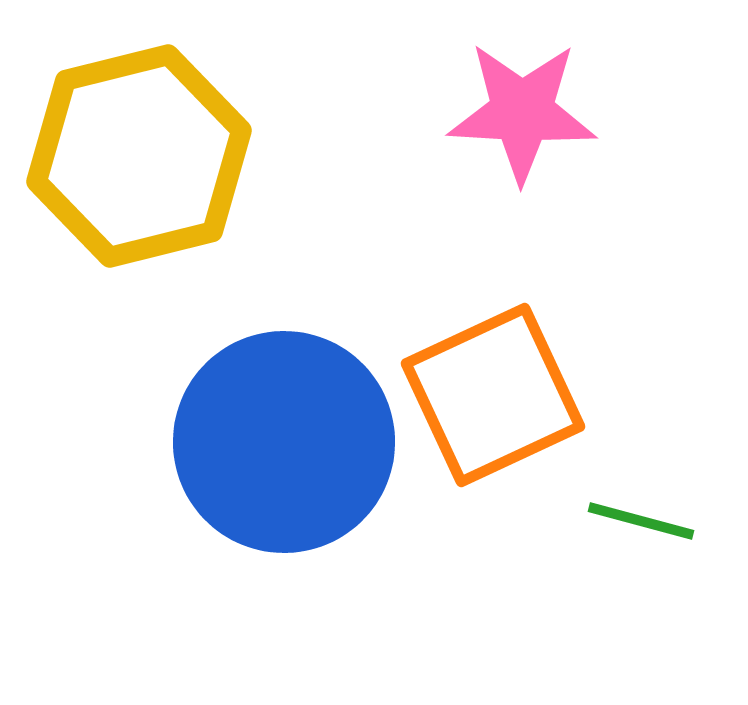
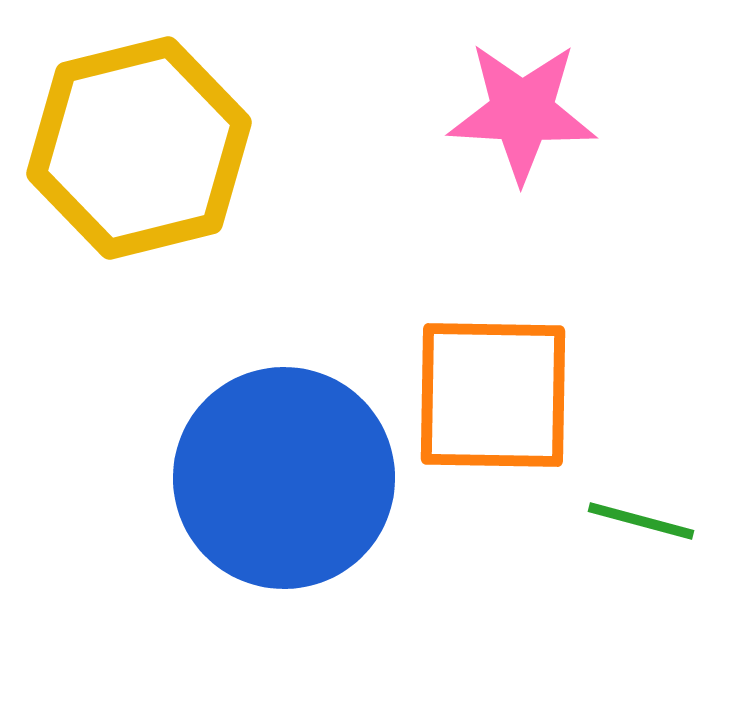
yellow hexagon: moved 8 px up
orange square: rotated 26 degrees clockwise
blue circle: moved 36 px down
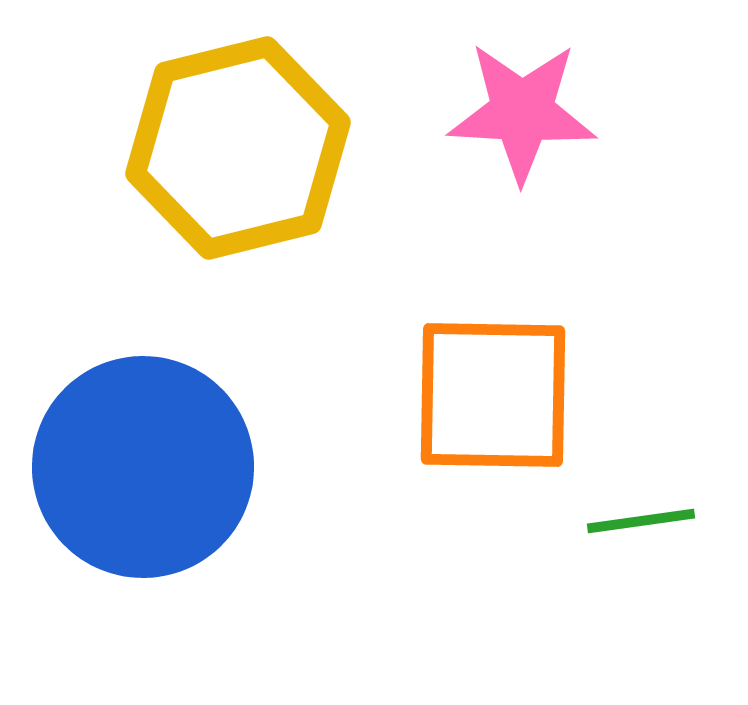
yellow hexagon: moved 99 px right
blue circle: moved 141 px left, 11 px up
green line: rotated 23 degrees counterclockwise
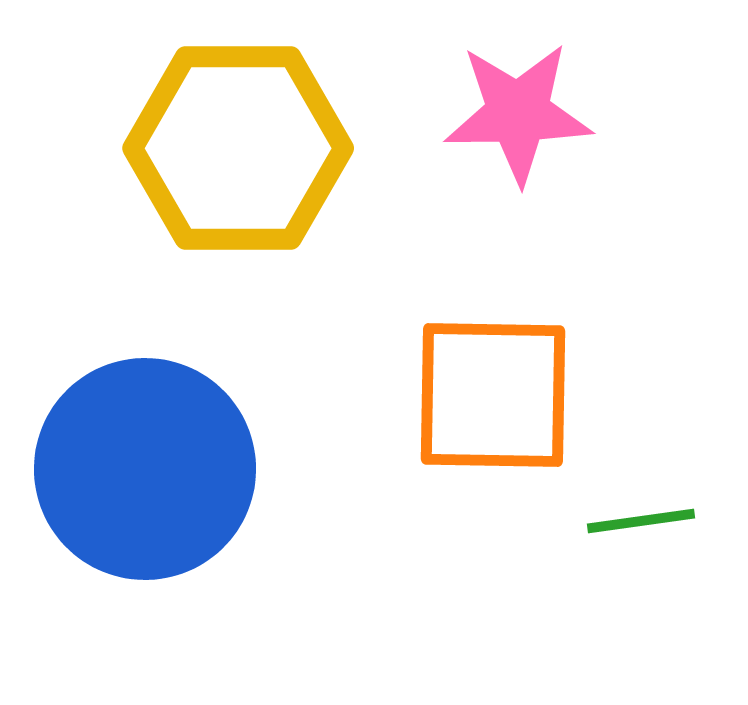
pink star: moved 4 px left, 1 px down; rotated 4 degrees counterclockwise
yellow hexagon: rotated 14 degrees clockwise
blue circle: moved 2 px right, 2 px down
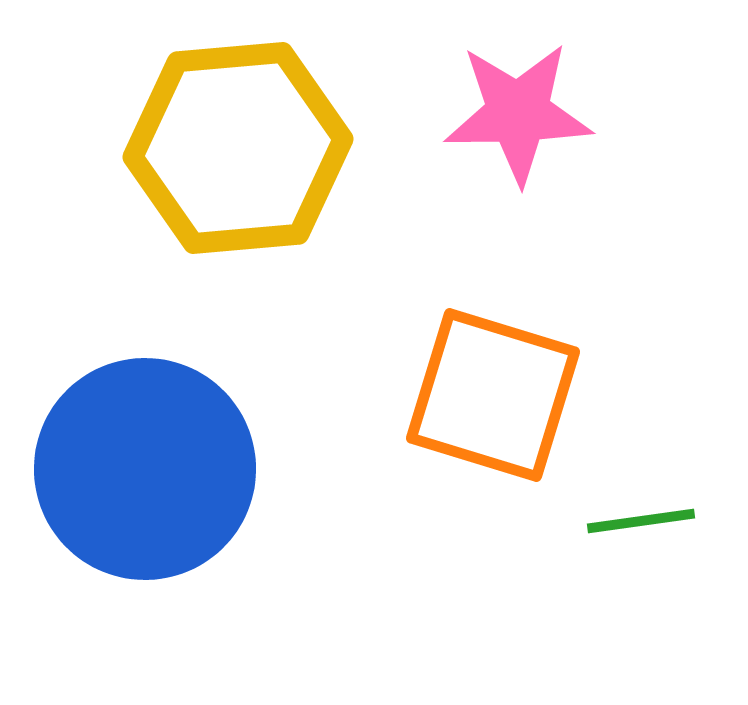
yellow hexagon: rotated 5 degrees counterclockwise
orange square: rotated 16 degrees clockwise
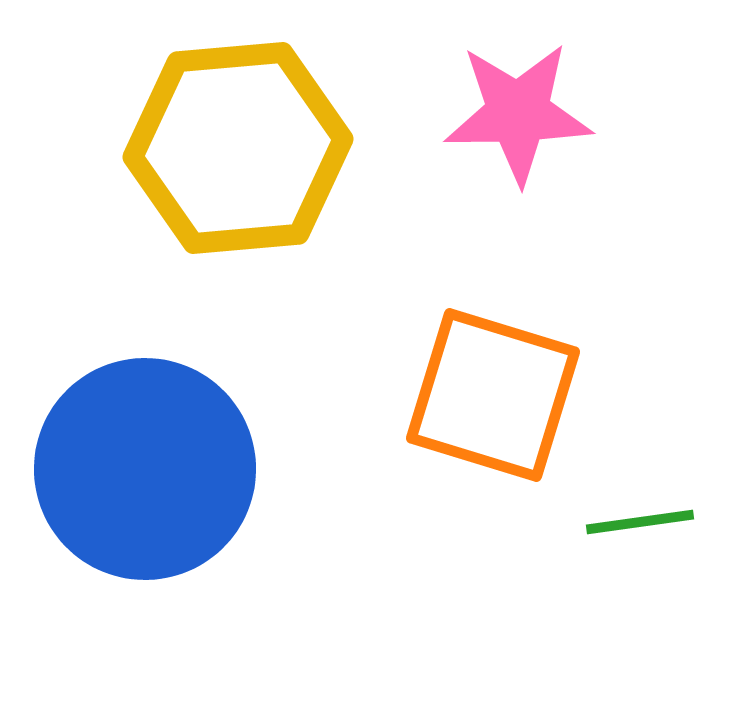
green line: moved 1 px left, 1 px down
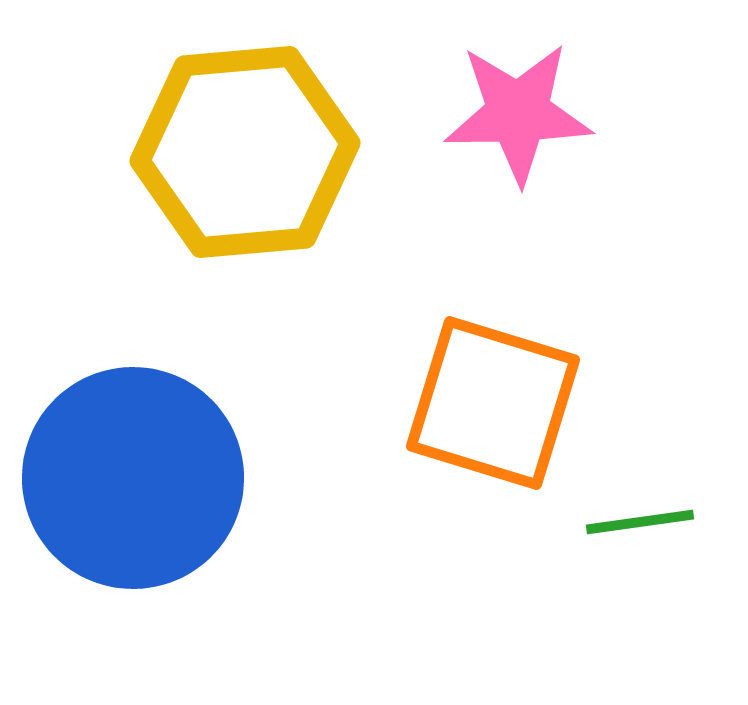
yellow hexagon: moved 7 px right, 4 px down
orange square: moved 8 px down
blue circle: moved 12 px left, 9 px down
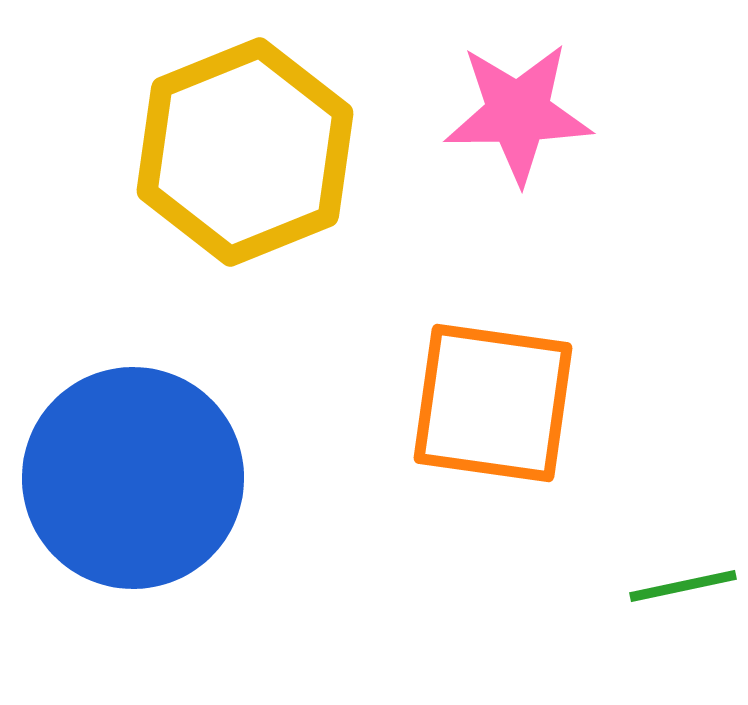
yellow hexagon: rotated 17 degrees counterclockwise
orange square: rotated 9 degrees counterclockwise
green line: moved 43 px right, 64 px down; rotated 4 degrees counterclockwise
